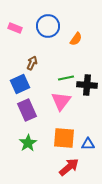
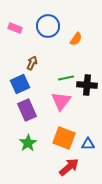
orange square: rotated 15 degrees clockwise
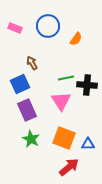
brown arrow: rotated 56 degrees counterclockwise
pink triangle: rotated 10 degrees counterclockwise
green star: moved 3 px right, 4 px up; rotated 12 degrees counterclockwise
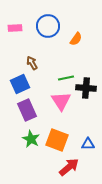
pink rectangle: rotated 24 degrees counterclockwise
black cross: moved 1 px left, 3 px down
orange square: moved 7 px left, 2 px down
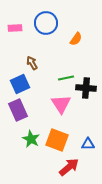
blue circle: moved 2 px left, 3 px up
pink triangle: moved 3 px down
purple rectangle: moved 9 px left
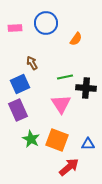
green line: moved 1 px left, 1 px up
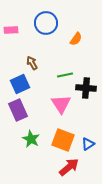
pink rectangle: moved 4 px left, 2 px down
green line: moved 2 px up
orange square: moved 6 px right
blue triangle: rotated 32 degrees counterclockwise
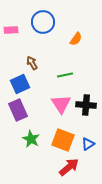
blue circle: moved 3 px left, 1 px up
black cross: moved 17 px down
